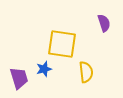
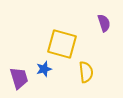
yellow square: rotated 8 degrees clockwise
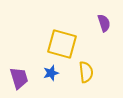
blue star: moved 7 px right, 4 px down
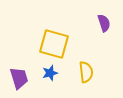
yellow square: moved 8 px left
blue star: moved 1 px left
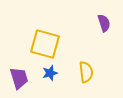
yellow square: moved 9 px left
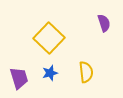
yellow square: moved 4 px right, 6 px up; rotated 28 degrees clockwise
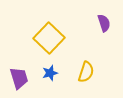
yellow semicircle: rotated 25 degrees clockwise
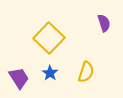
blue star: rotated 21 degrees counterclockwise
purple trapezoid: rotated 15 degrees counterclockwise
